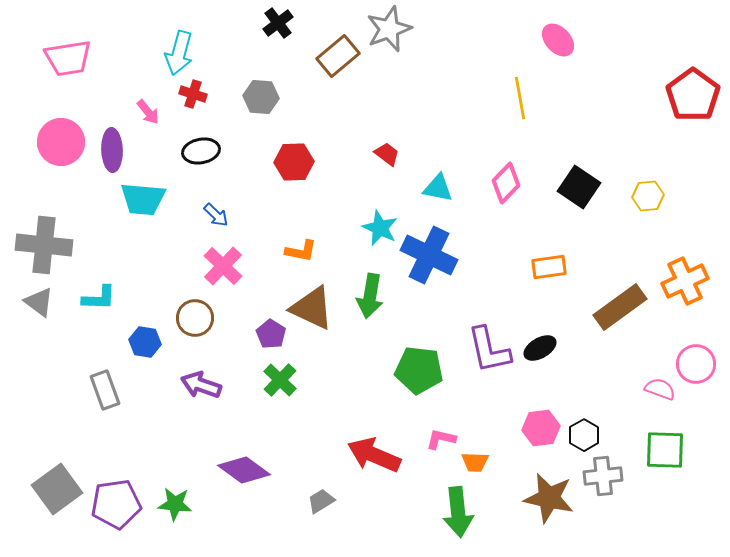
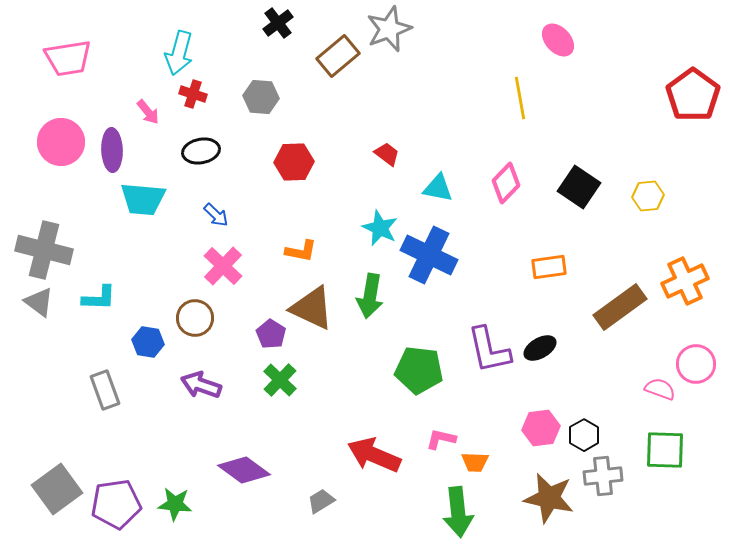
gray cross at (44, 245): moved 5 px down; rotated 8 degrees clockwise
blue hexagon at (145, 342): moved 3 px right
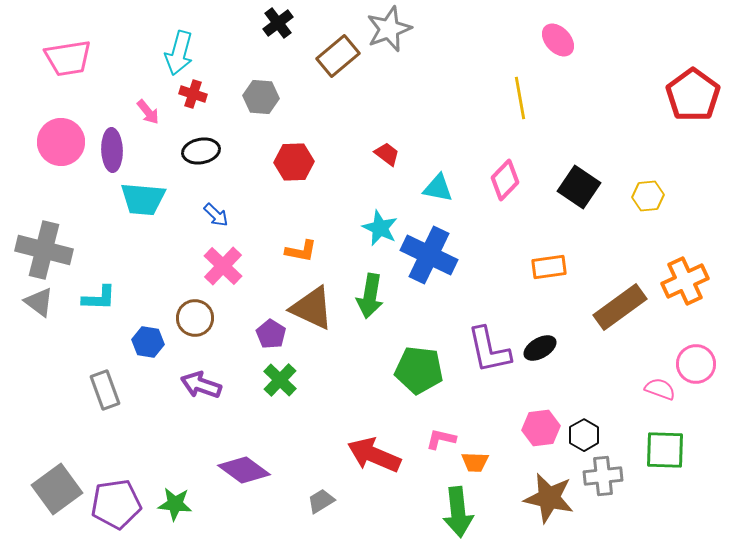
pink diamond at (506, 183): moved 1 px left, 3 px up
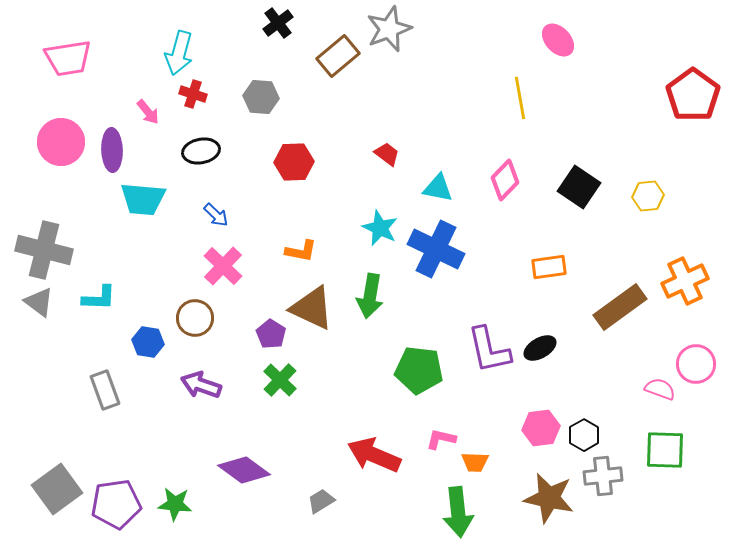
blue cross at (429, 255): moved 7 px right, 6 px up
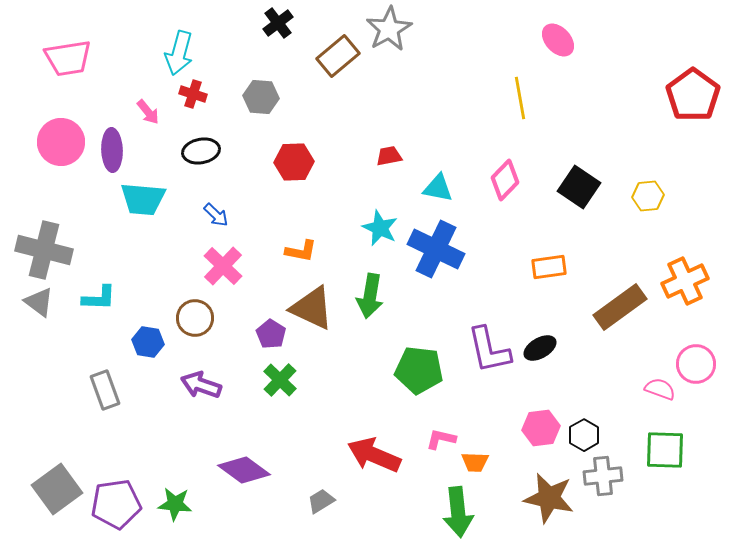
gray star at (389, 29): rotated 9 degrees counterclockwise
red trapezoid at (387, 154): moved 2 px right, 2 px down; rotated 48 degrees counterclockwise
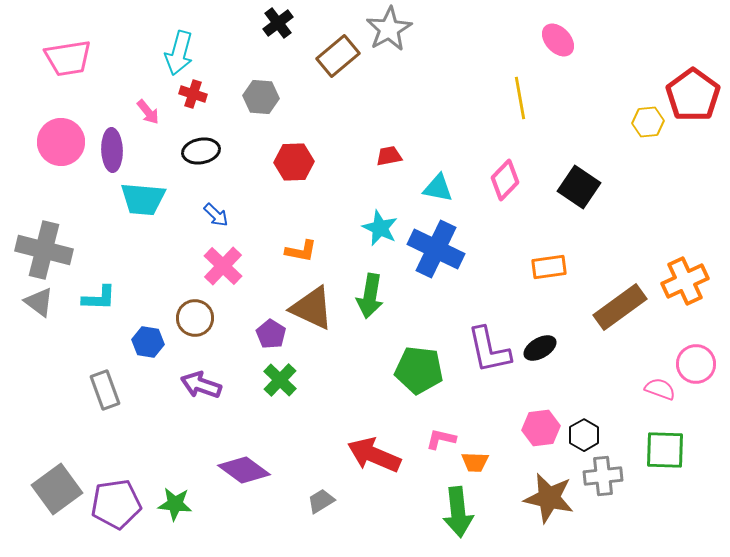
yellow hexagon at (648, 196): moved 74 px up
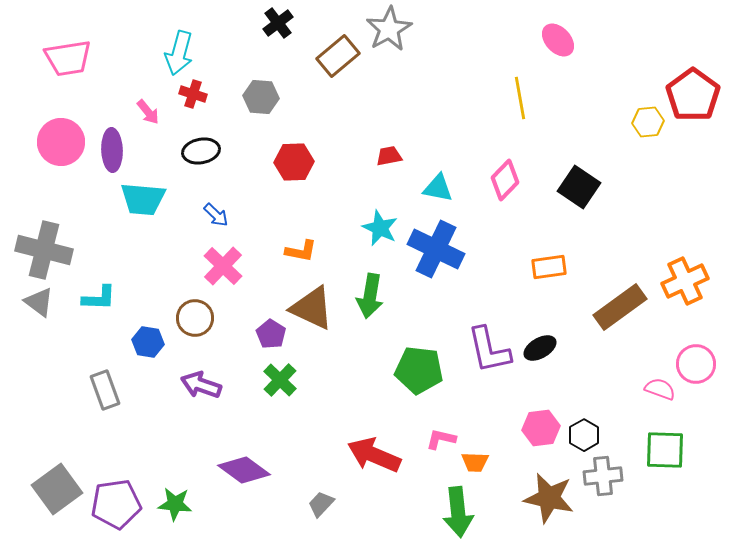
gray trapezoid at (321, 501): moved 3 px down; rotated 16 degrees counterclockwise
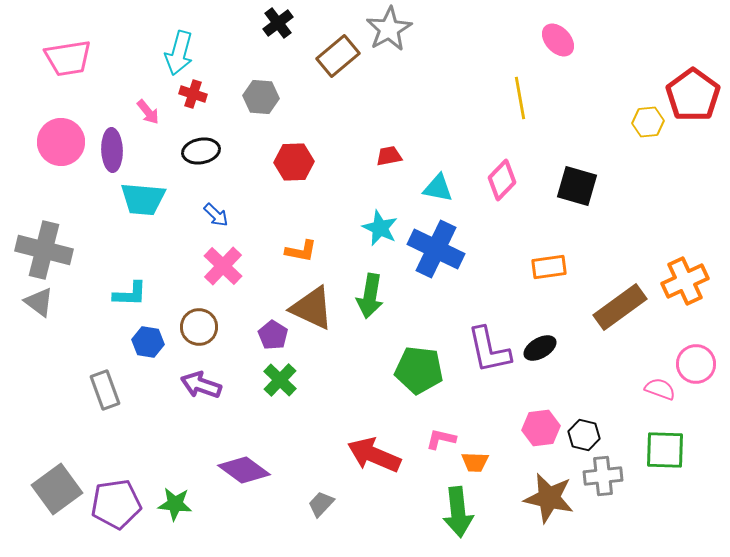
pink diamond at (505, 180): moved 3 px left
black square at (579, 187): moved 2 px left, 1 px up; rotated 18 degrees counterclockwise
cyan L-shape at (99, 298): moved 31 px right, 4 px up
brown circle at (195, 318): moved 4 px right, 9 px down
purple pentagon at (271, 334): moved 2 px right, 1 px down
black hexagon at (584, 435): rotated 16 degrees counterclockwise
